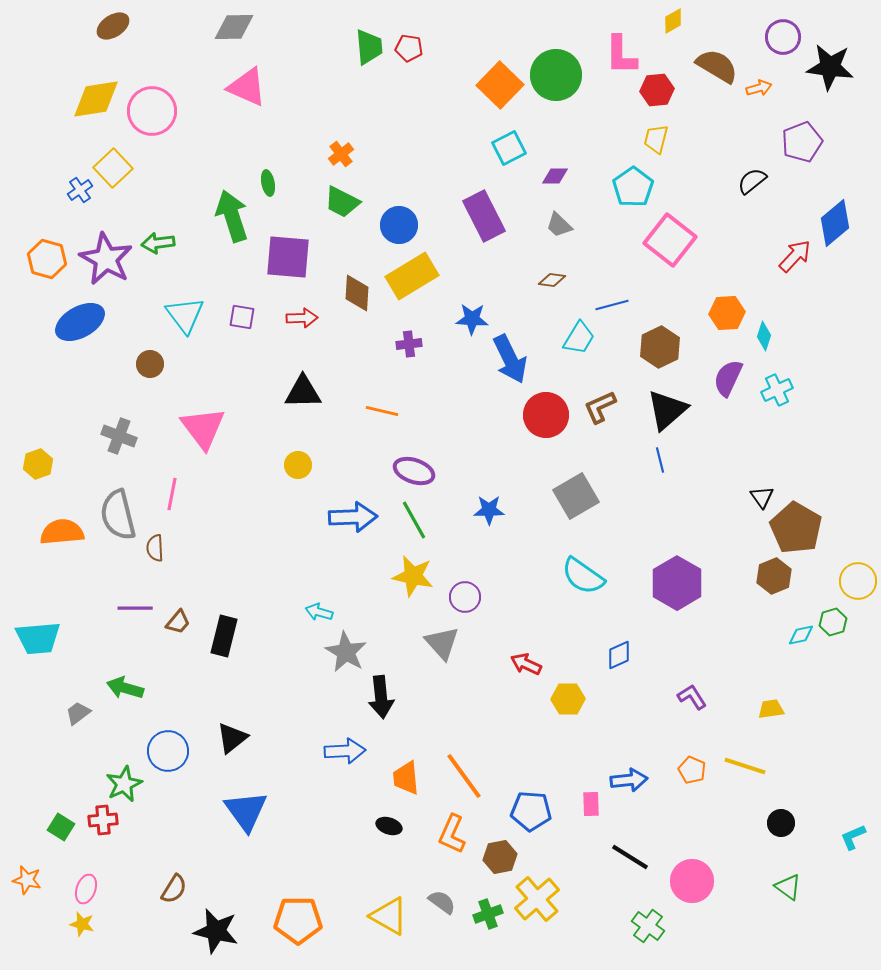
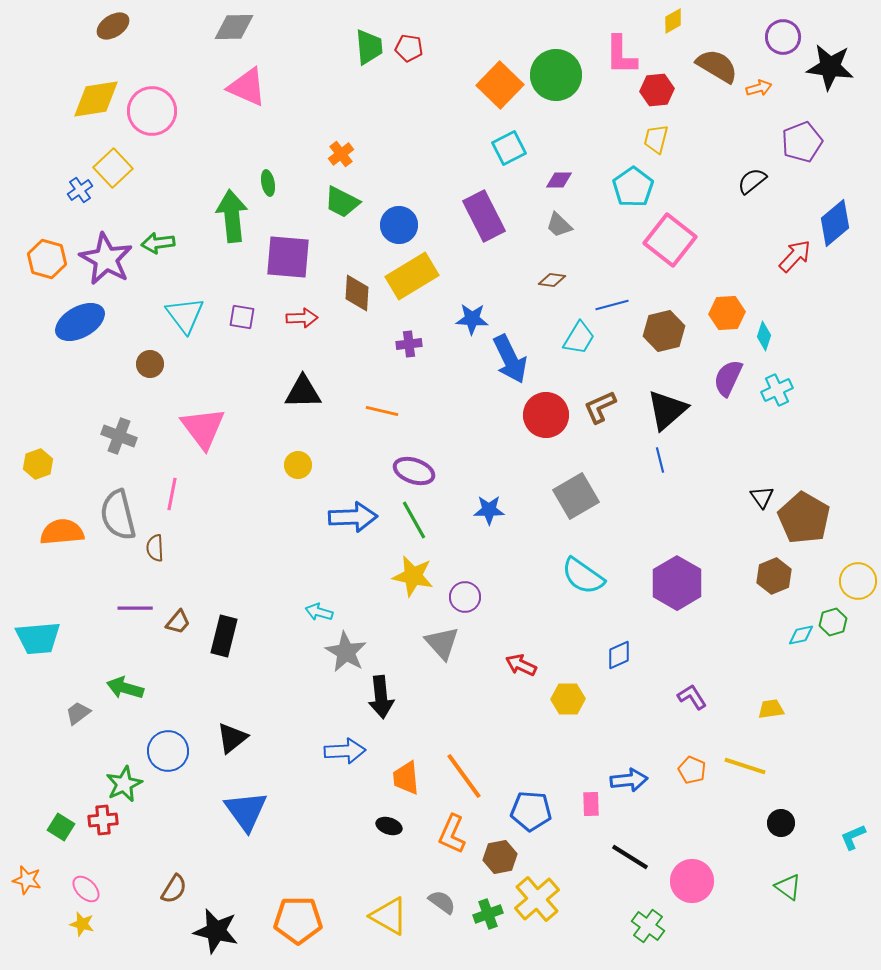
purple diamond at (555, 176): moved 4 px right, 4 px down
green arrow at (232, 216): rotated 12 degrees clockwise
brown hexagon at (660, 347): moved 4 px right, 16 px up; rotated 12 degrees clockwise
brown pentagon at (796, 528): moved 8 px right, 10 px up
red arrow at (526, 664): moved 5 px left, 1 px down
pink ellipse at (86, 889): rotated 64 degrees counterclockwise
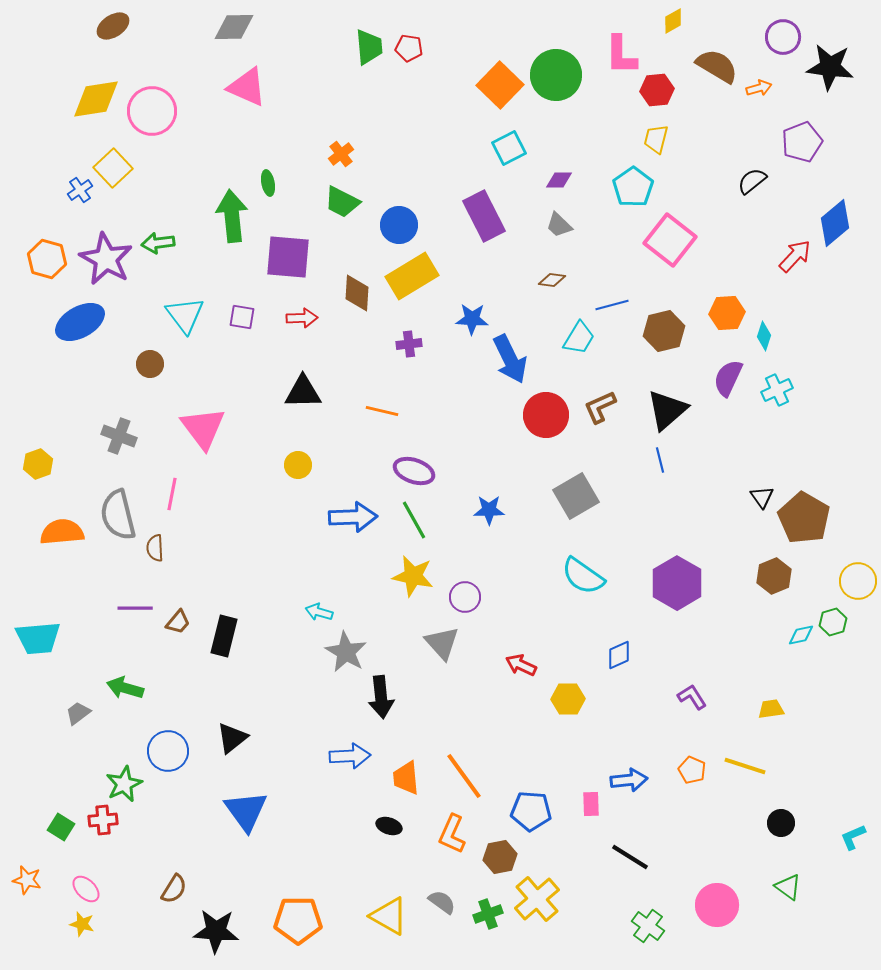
blue arrow at (345, 751): moved 5 px right, 5 px down
pink circle at (692, 881): moved 25 px right, 24 px down
black star at (216, 931): rotated 9 degrees counterclockwise
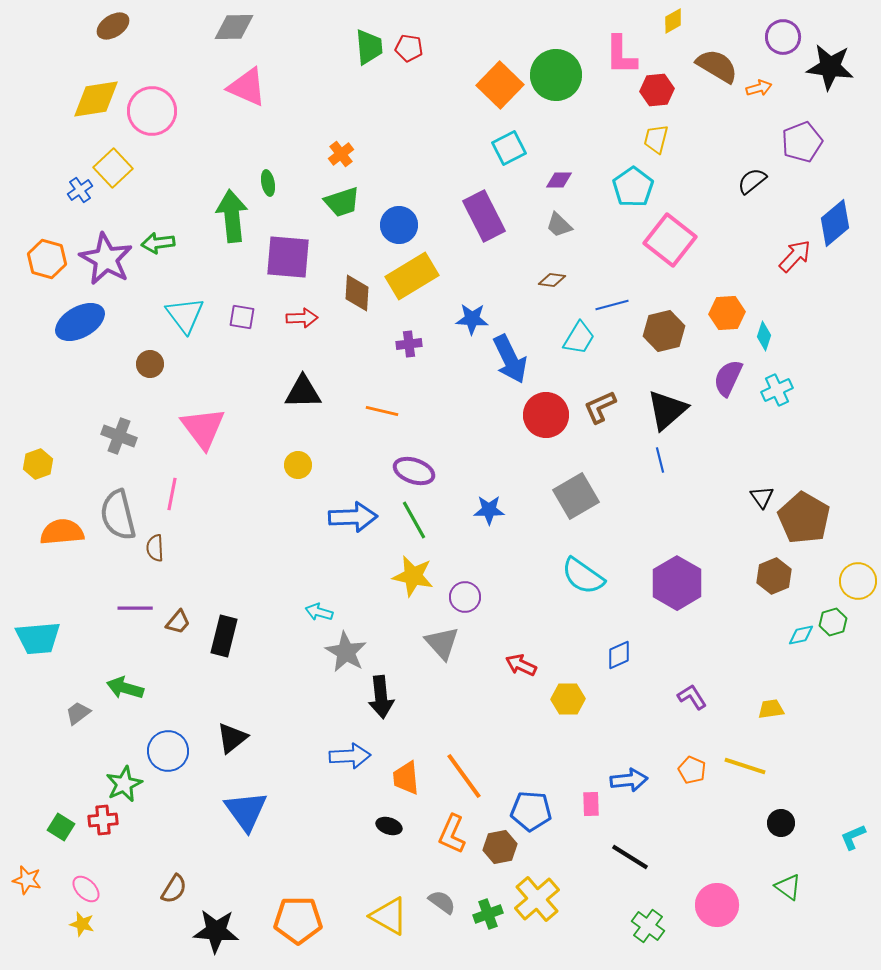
green trapezoid at (342, 202): rotated 45 degrees counterclockwise
brown hexagon at (500, 857): moved 10 px up
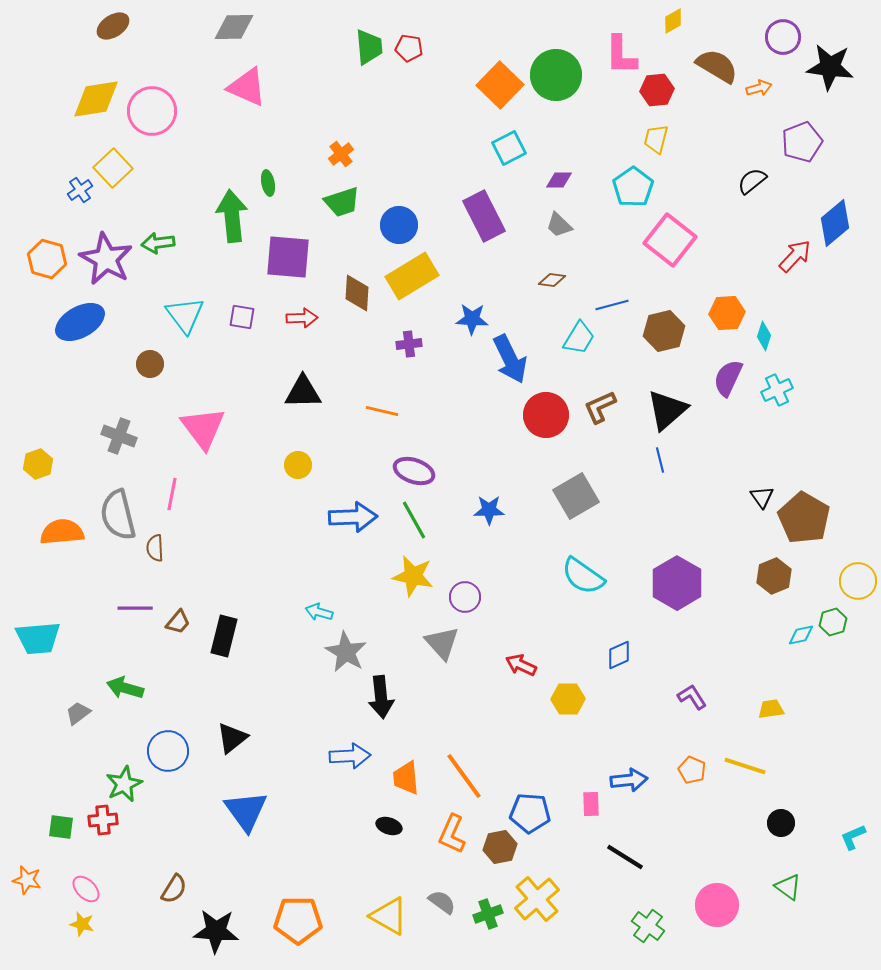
blue pentagon at (531, 811): moved 1 px left, 2 px down
green square at (61, 827): rotated 24 degrees counterclockwise
black line at (630, 857): moved 5 px left
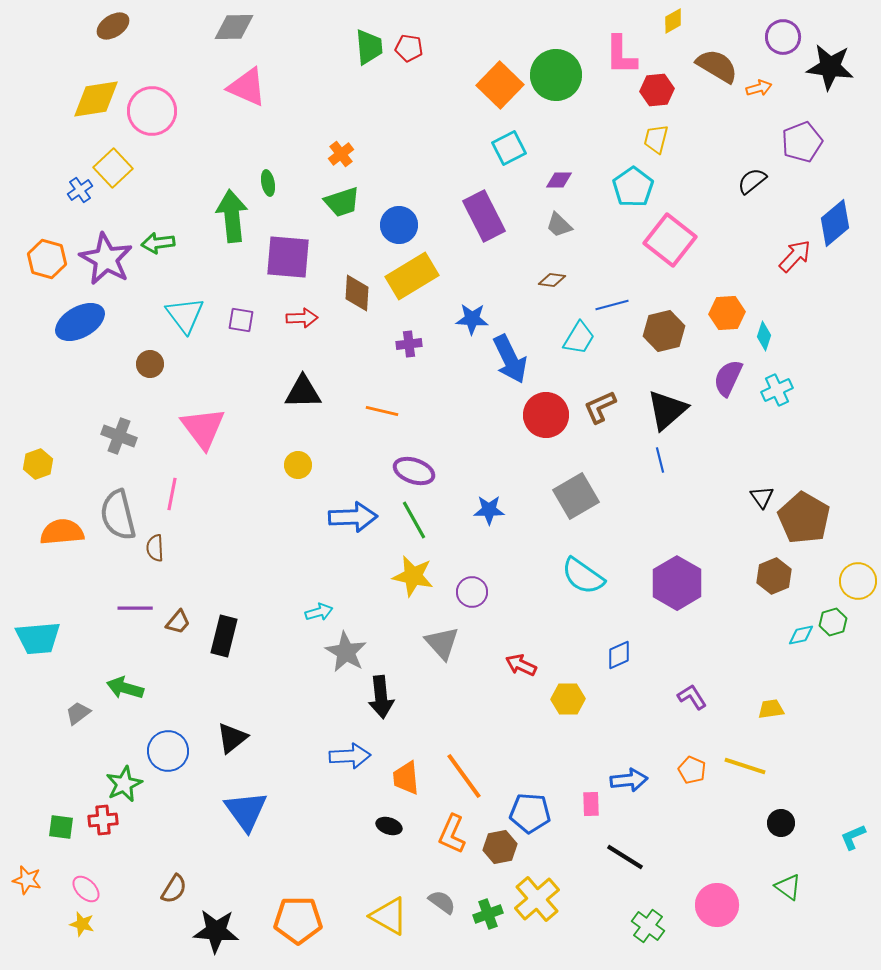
purple square at (242, 317): moved 1 px left, 3 px down
purple circle at (465, 597): moved 7 px right, 5 px up
cyan arrow at (319, 612): rotated 148 degrees clockwise
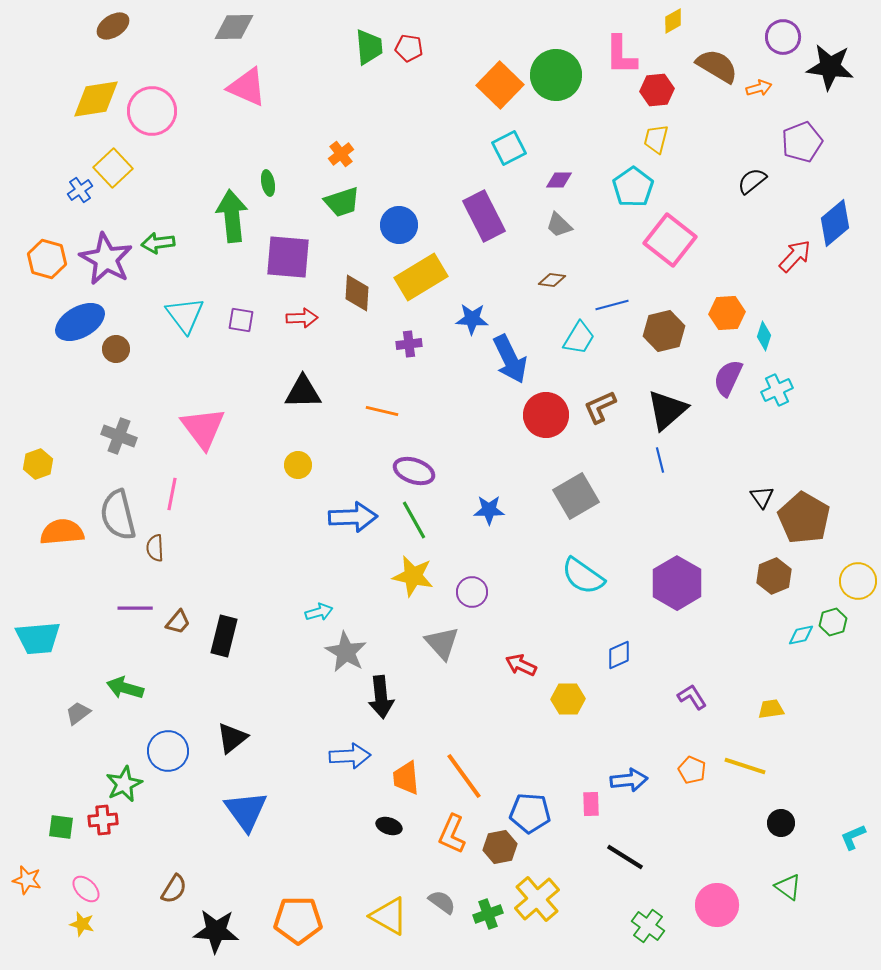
yellow rectangle at (412, 276): moved 9 px right, 1 px down
brown circle at (150, 364): moved 34 px left, 15 px up
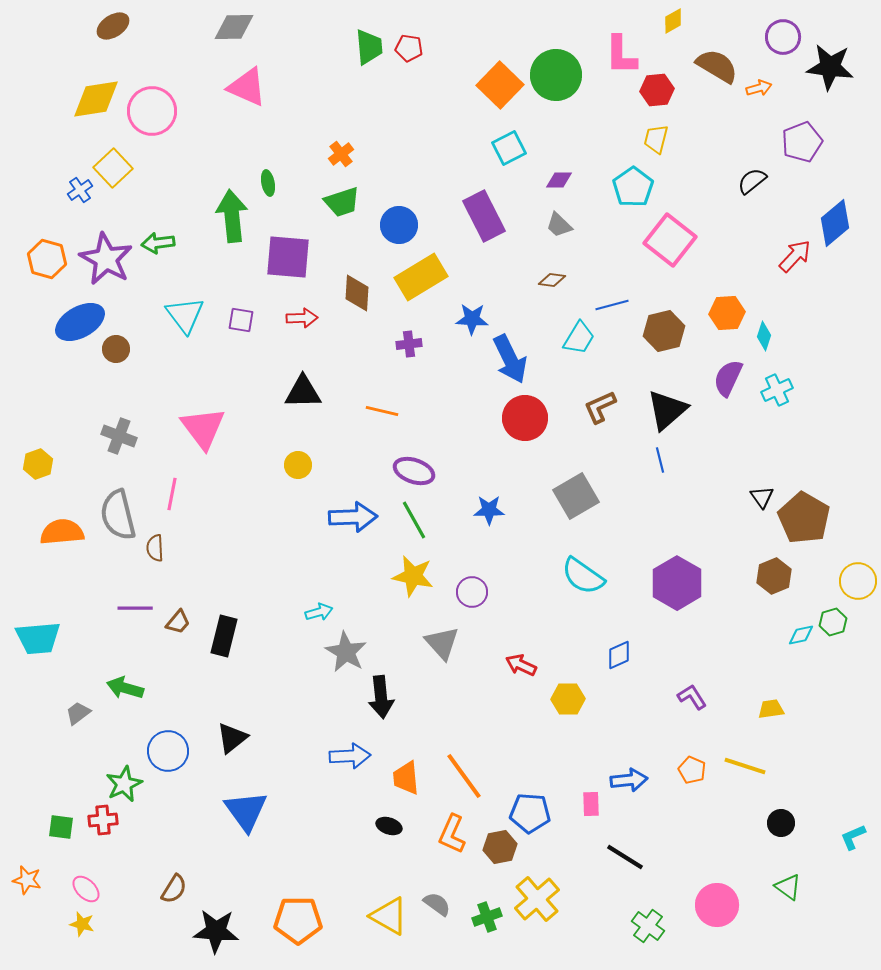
red circle at (546, 415): moved 21 px left, 3 px down
gray semicircle at (442, 902): moved 5 px left, 2 px down
green cross at (488, 914): moved 1 px left, 3 px down
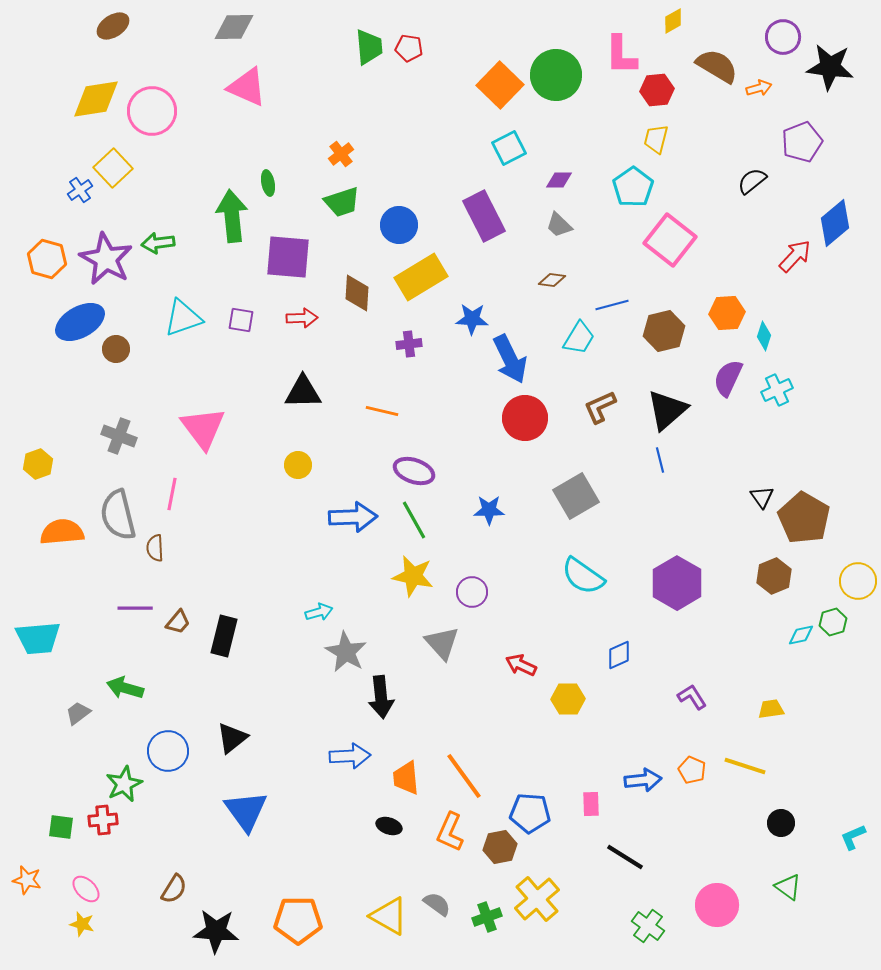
cyan triangle at (185, 315): moved 2 px left, 3 px down; rotated 48 degrees clockwise
blue arrow at (629, 780): moved 14 px right
orange L-shape at (452, 834): moved 2 px left, 2 px up
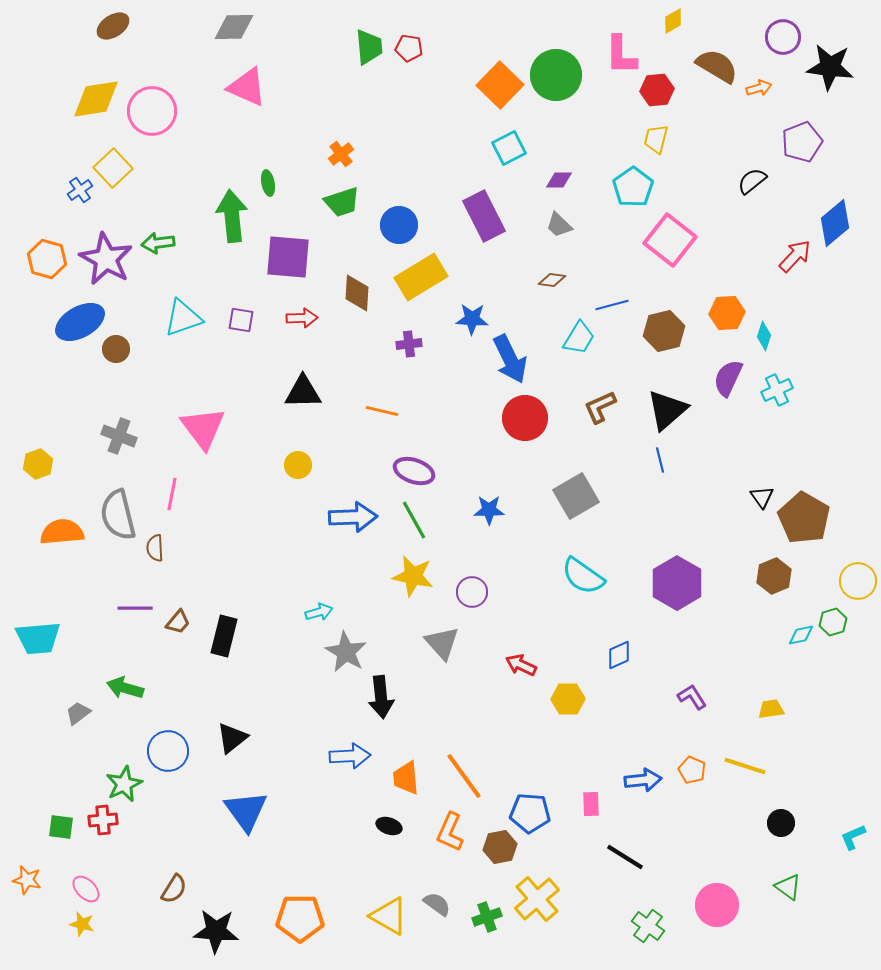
orange pentagon at (298, 920): moved 2 px right, 2 px up
